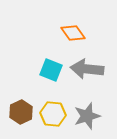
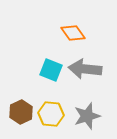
gray arrow: moved 2 px left
yellow hexagon: moved 2 px left
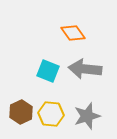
cyan square: moved 3 px left, 1 px down
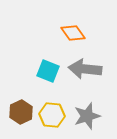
yellow hexagon: moved 1 px right, 1 px down
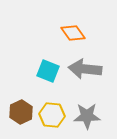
gray star: rotated 16 degrees clockwise
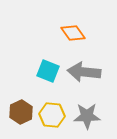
gray arrow: moved 1 px left, 3 px down
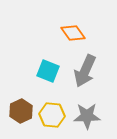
gray arrow: moved 1 px right, 1 px up; rotated 72 degrees counterclockwise
brown hexagon: moved 1 px up
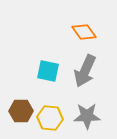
orange diamond: moved 11 px right, 1 px up
cyan square: rotated 10 degrees counterclockwise
brown hexagon: rotated 25 degrees clockwise
yellow hexagon: moved 2 px left, 3 px down
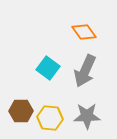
cyan square: moved 3 px up; rotated 25 degrees clockwise
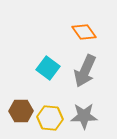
gray star: moved 3 px left
